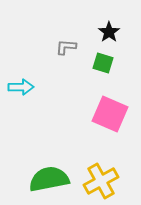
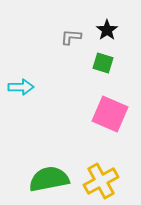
black star: moved 2 px left, 2 px up
gray L-shape: moved 5 px right, 10 px up
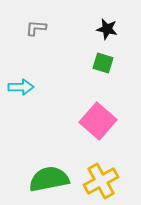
black star: moved 1 px up; rotated 25 degrees counterclockwise
gray L-shape: moved 35 px left, 9 px up
pink square: moved 12 px left, 7 px down; rotated 18 degrees clockwise
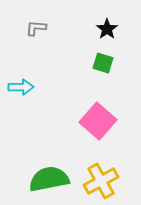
black star: rotated 25 degrees clockwise
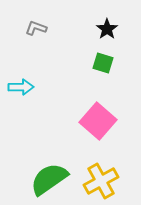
gray L-shape: rotated 15 degrees clockwise
green semicircle: rotated 24 degrees counterclockwise
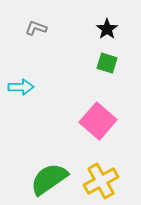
green square: moved 4 px right
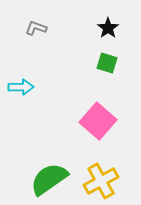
black star: moved 1 px right, 1 px up
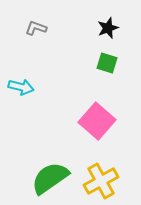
black star: rotated 15 degrees clockwise
cyan arrow: rotated 15 degrees clockwise
pink square: moved 1 px left
green semicircle: moved 1 px right, 1 px up
